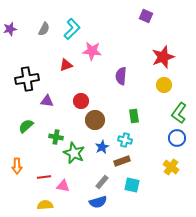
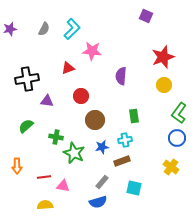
red triangle: moved 2 px right, 3 px down
red circle: moved 5 px up
cyan cross: rotated 24 degrees counterclockwise
blue star: rotated 16 degrees clockwise
cyan square: moved 2 px right, 3 px down
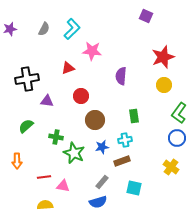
orange arrow: moved 5 px up
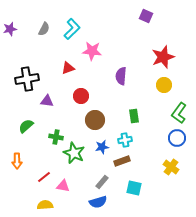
red line: rotated 32 degrees counterclockwise
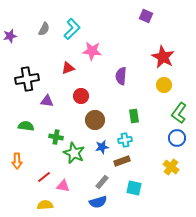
purple star: moved 7 px down
red star: rotated 25 degrees counterclockwise
green semicircle: rotated 49 degrees clockwise
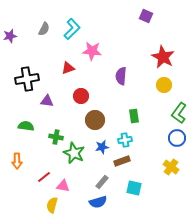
yellow semicircle: moved 7 px right; rotated 70 degrees counterclockwise
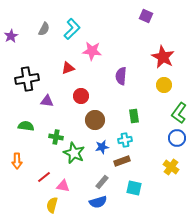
purple star: moved 1 px right; rotated 16 degrees counterclockwise
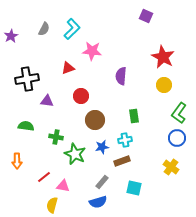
green star: moved 1 px right, 1 px down
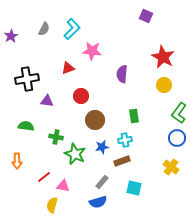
purple semicircle: moved 1 px right, 2 px up
